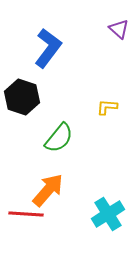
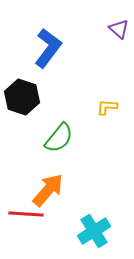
cyan cross: moved 14 px left, 17 px down
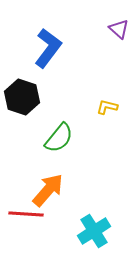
yellow L-shape: rotated 10 degrees clockwise
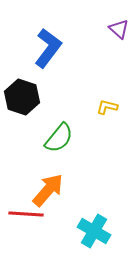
cyan cross: rotated 28 degrees counterclockwise
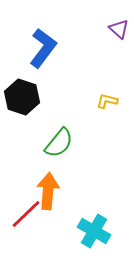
blue L-shape: moved 5 px left
yellow L-shape: moved 6 px up
green semicircle: moved 5 px down
orange arrow: moved 1 px down; rotated 36 degrees counterclockwise
red line: rotated 48 degrees counterclockwise
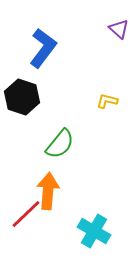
green semicircle: moved 1 px right, 1 px down
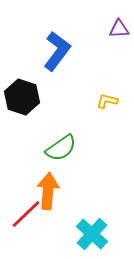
purple triangle: rotated 45 degrees counterclockwise
blue L-shape: moved 14 px right, 3 px down
green semicircle: moved 1 px right, 4 px down; rotated 16 degrees clockwise
cyan cross: moved 2 px left, 3 px down; rotated 12 degrees clockwise
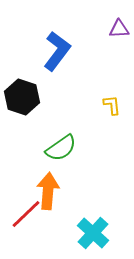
yellow L-shape: moved 5 px right, 4 px down; rotated 70 degrees clockwise
cyan cross: moved 1 px right, 1 px up
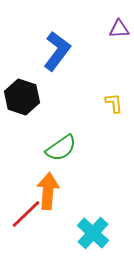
yellow L-shape: moved 2 px right, 2 px up
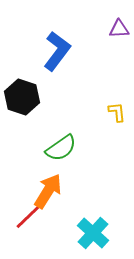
yellow L-shape: moved 3 px right, 9 px down
orange arrow: rotated 27 degrees clockwise
red line: moved 4 px right, 1 px down
